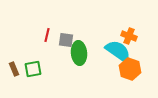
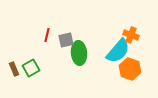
orange cross: moved 2 px right, 1 px up
gray square: rotated 21 degrees counterclockwise
cyan semicircle: rotated 96 degrees clockwise
green square: moved 2 px left, 1 px up; rotated 18 degrees counterclockwise
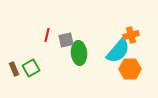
orange cross: rotated 35 degrees counterclockwise
orange hexagon: rotated 20 degrees counterclockwise
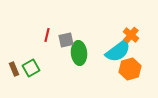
orange cross: rotated 35 degrees counterclockwise
cyan semicircle: rotated 12 degrees clockwise
orange hexagon: rotated 15 degrees counterclockwise
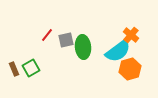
red line: rotated 24 degrees clockwise
green ellipse: moved 4 px right, 6 px up
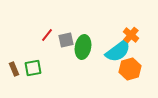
green ellipse: rotated 15 degrees clockwise
green square: moved 2 px right; rotated 18 degrees clockwise
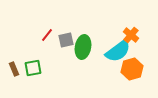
orange hexagon: moved 2 px right
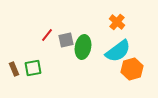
orange cross: moved 14 px left, 13 px up
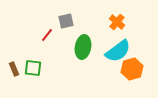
gray square: moved 19 px up
green square: rotated 18 degrees clockwise
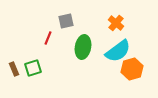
orange cross: moved 1 px left, 1 px down
red line: moved 1 px right, 3 px down; rotated 16 degrees counterclockwise
green square: rotated 24 degrees counterclockwise
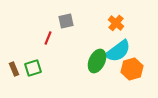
green ellipse: moved 14 px right, 14 px down; rotated 15 degrees clockwise
